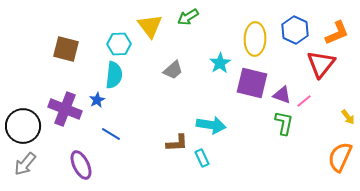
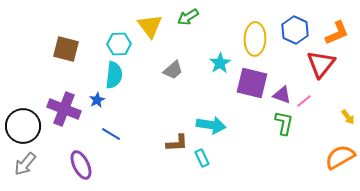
purple cross: moved 1 px left
orange semicircle: rotated 36 degrees clockwise
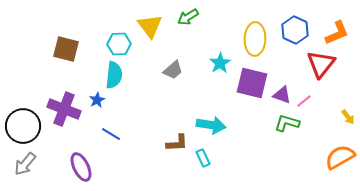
green L-shape: moved 3 px right; rotated 85 degrees counterclockwise
cyan rectangle: moved 1 px right
purple ellipse: moved 2 px down
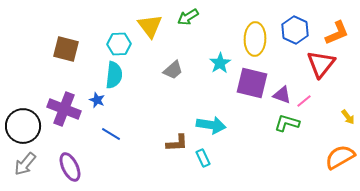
blue star: rotated 21 degrees counterclockwise
purple ellipse: moved 11 px left
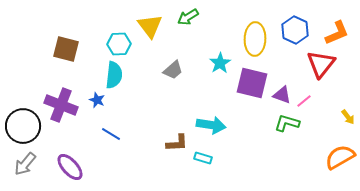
purple cross: moved 3 px left, 4 px up
cyan rectangle: rotated 48 degrees counterclockwise
purple ellipse: rotated 16 degrees counterclockwise
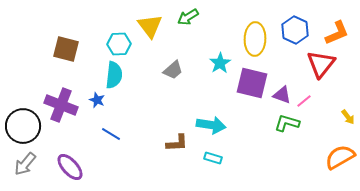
cyan rectangle: moved 10 px right
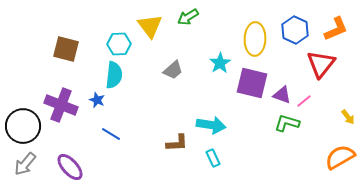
orange L-shape: moved 1 px left, 4 px up
cyan rectangle: rotated 48 degrees clockwise
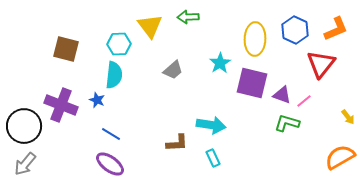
green arrow: rotated 30 degrees clockwise
black circle: moved 1 px right
purple ellipse: moved 40 px right, 3 px up; rotated 12 degrees counterclockwise
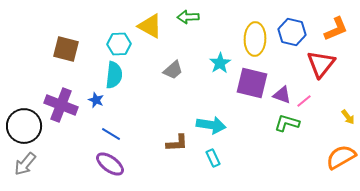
yellow triangle: rotated 24 degrees counterclockwise
blue hexagon: moved 3 px left, 2 px down; rotated 12 degrees counterclockwise
blue star: moved 1 px left
orange semicircle: moved 1 px right
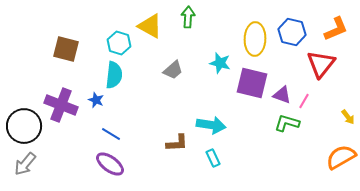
green arrow: rotated 95 degrees clockwise
cyan hexagon: moved 1 px up; rotated 20 degrees clockwise
cyan star: rotated 25 degrees counterclockwise
pink line: rotated 21 degrees counterclockwise
